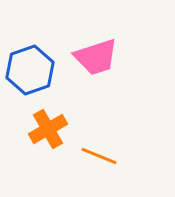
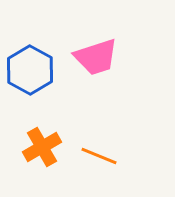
blue hexagon: rotated 12 degrees counterclockwise
orange cross: moved 6 px left, 18 px down
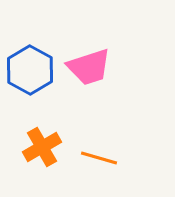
pink trapezoid: moved 7 px left, 10 px down
orange line: moved 2 px down; rotated 6 degrees counterclockwise
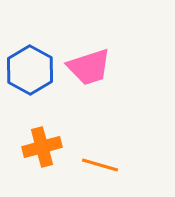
orange cross: rotated 15 degrees clockwise
orange line: moved 1 px right, 7 px down
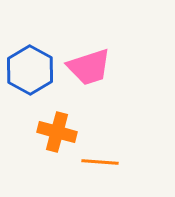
orange cross: moved 15 px right, 15 px up; rotated 30 degrees clockwise
orange line: moved 3 px up; rotated 12 degrees counterclockwise
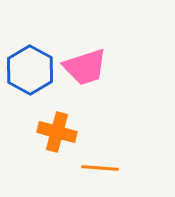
pink trapezoid: moved 4 px left
orange line: moved 6 px down
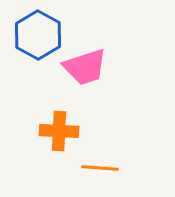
blue hexagon: moved 8 px right, 35 px up
orange cross: moved 2 px right, 1 px up; rotated 12 degrees counterclockwise
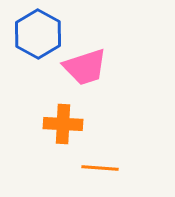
blue hexagon: moved 1 px up
orange cross: moved 4 px right, 7 px up
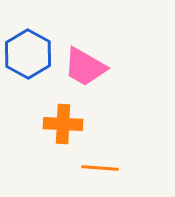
blue hexagon: moved 10 px left, 20 px down
pink trapezoid: rotated 48 degrees clockwise
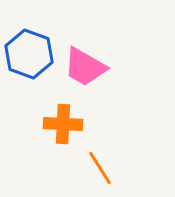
blue hexagon: moved 1 px right; rotated 9 degrees counterclockwise
orange line: rotated 54 degrees clockwise
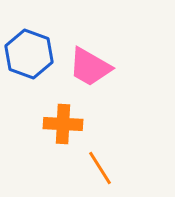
pink trapezoid: moved 5 px right
